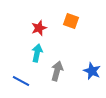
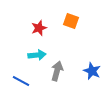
cyan arrow: moved 2 px down; rotated 72 degrees clockwise
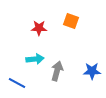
red star: rotated 21 degrees clockwise
cyan arrow: moved 2 px left, 4 px down
blue star: rotated 24 degrees counterclockwise
blue line: moved 4 px left, 2 px down
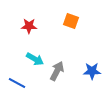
red star: moved 10 px left, 2 px up
cyan arrow: rotated 36 degrees clockwise
gray arrow: rotated 12 degrees clockwise
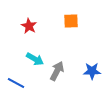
orange square: rotated 21 degrees counterclockwise
red star: rotated 28 degrees clockwise
blue line: moved 1 px left
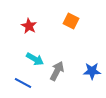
orange square: rotated 28 degrees clockwise
blue line: moved 7 px right
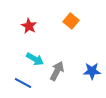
orange square: rotated 14 degrees clockwise
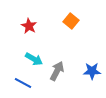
cyan arrow: moved 1 px left
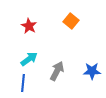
cyan arrow: moved 5 px left; rotated 66 degrees counterclockwise
blue line: rotated 66 degrees clockwise
